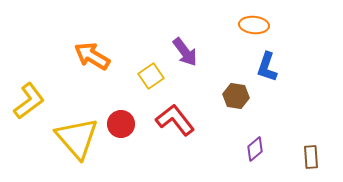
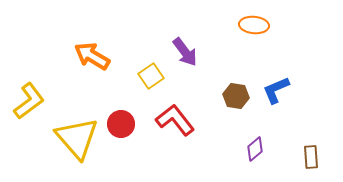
blue L-shape: moved 9 px right, 23 px down; rotated 48 degrees clockwise
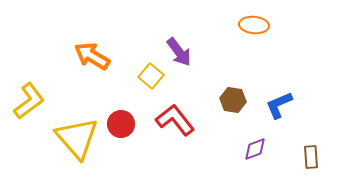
purple arrow: moved 6 px left
yellow square: rotated 15 degrees counterclockwise
blue L-shape: moved 3 px right, 15 px down
brown hexagon: moved 3 px left, 4 px down
purple diamond: rotated 20 degrees clockwise
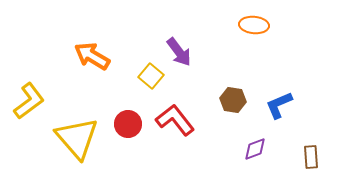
red circle: moved 7 px right
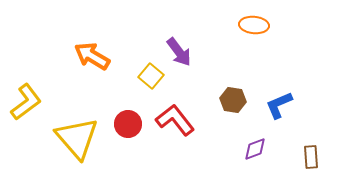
yellow L-shape: moved 3 px left, 1 px down
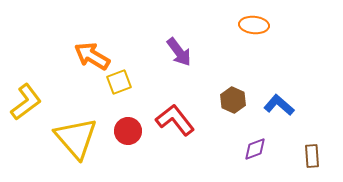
yellow square: moved 32 px left, 6 px down; rotated 30 degrees clockwise
brown hexagon: rotated 15 degrees clockwise
blue L-shape: rotated 64 degrees clockwise
red circle: moved 7 px down
yellow triangle: moved 1 px left
brown rectangle: moved 1 px right, 1 px up
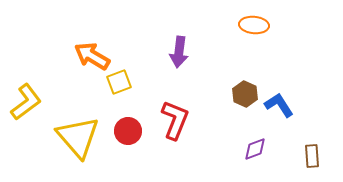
purple arrow: rotated 44 degrees clockwise
brown hexagon: moved 12 px right, 6 px up
blue L-shape: rotated 16 degrees clockwise
red L-shape: rotated 60 degrees clockwise
yellow triangle: moved 2 px right, 1 px up
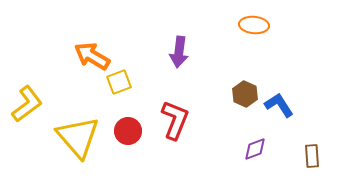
yellow L-shape: moved 1 px right, 2 px down
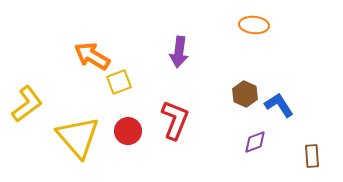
purple diamond: moved 7 px up
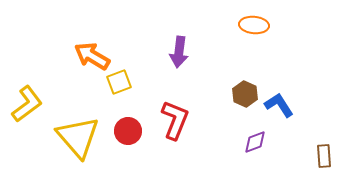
brown rectangle: moved 12 px right
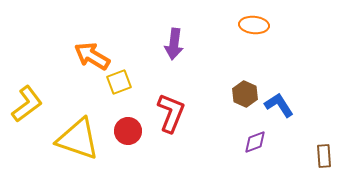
purple arrow: moved 5 px left, 8 px up
red L-shape: moved 4 px left, 7 px up
yellow triangle: moved 2 px down; rotated 30 degrees counterclockwise
